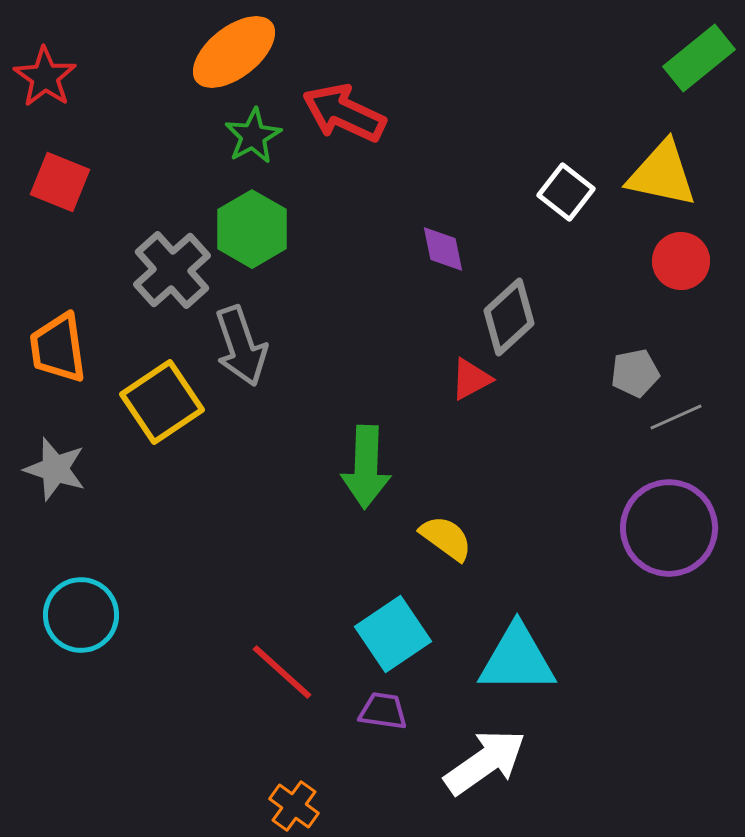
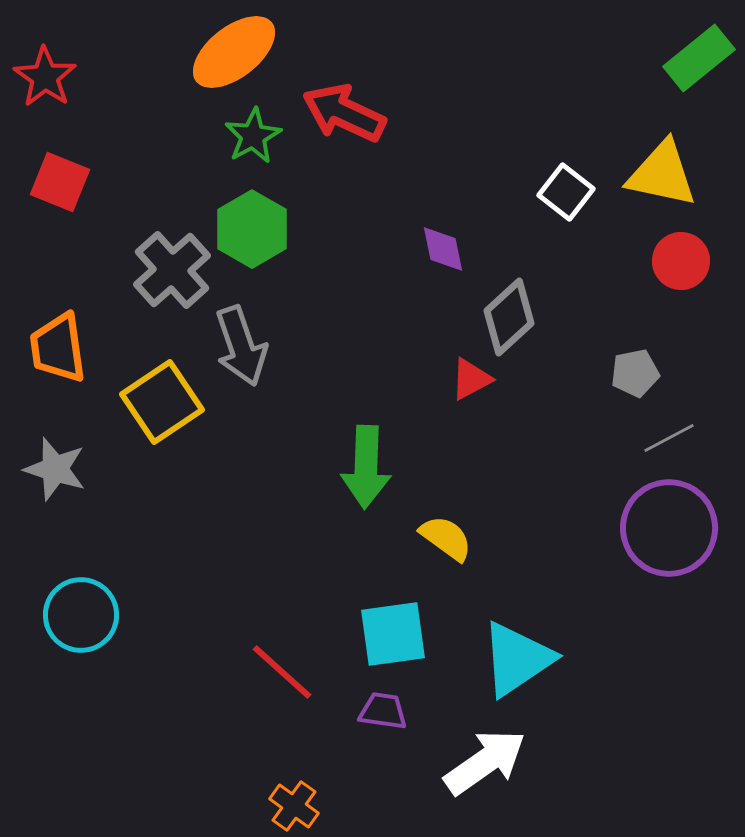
gray line: moved 7 px left, 21 px down; rotated 4 degrees counterclockwise
cyan square: rotated 26 degrees clockwise
cyan triangle: rotated 34 degrees counterclockwise
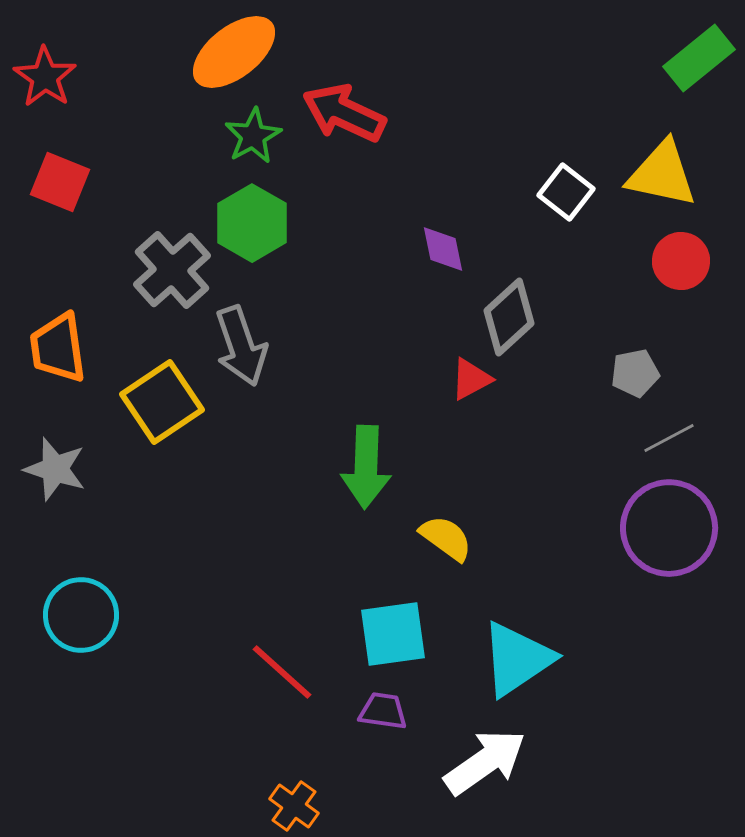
green hexagon: moved 6 px up
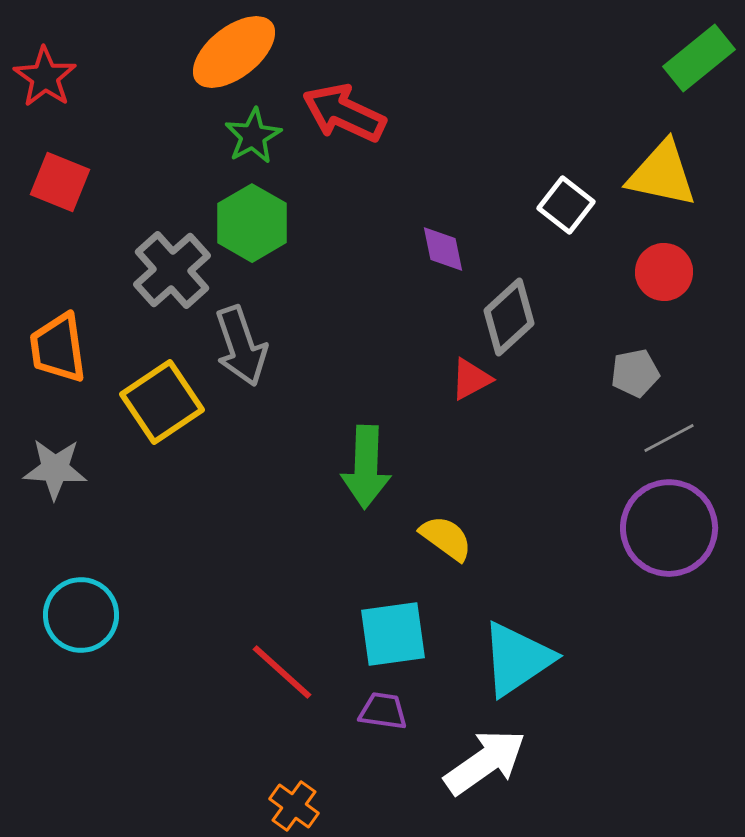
white square: moved 13 px down
red circle: moved 17 px left, 11 px down
gray star: rotated 14 degrees counterclockwise
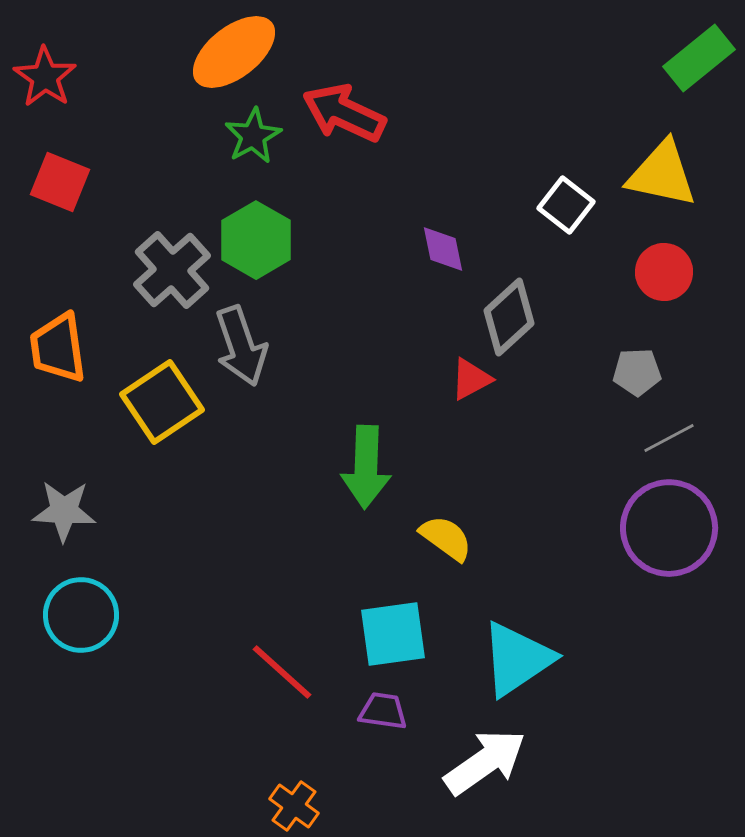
green hexagon: moved 4 px right, 17 px down
gray pentagon: moved 2 px right, 1 px up; rotated 9 degrees clockwise
gray star: moved 9 px right, 42 px down
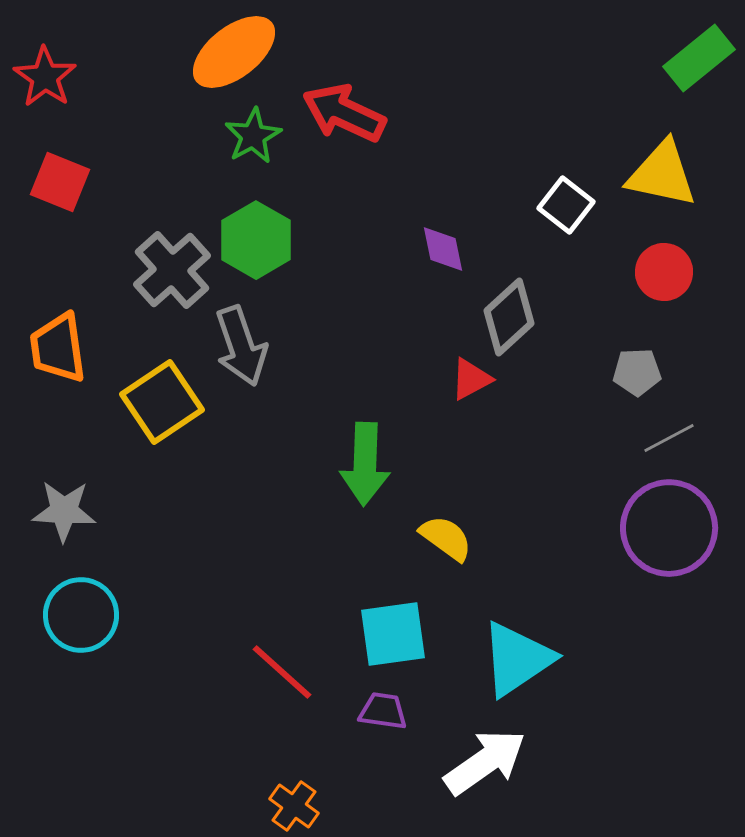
green arrow: moved 1 px left, 3 px up
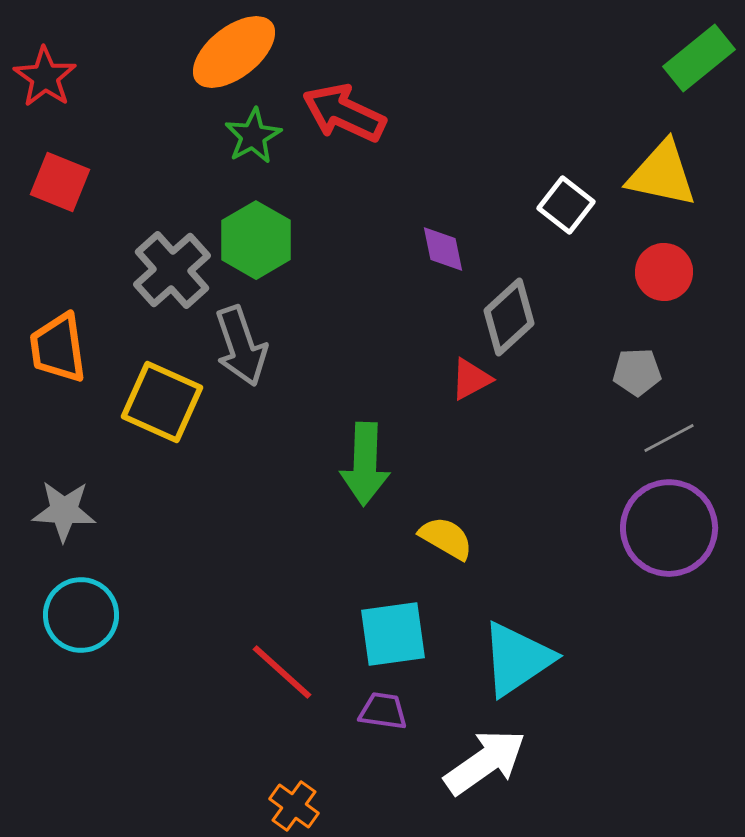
yellow square: rotated 32 degrees counterclockwise
yellow semicircle: rotated 6 degrees counterclockwise
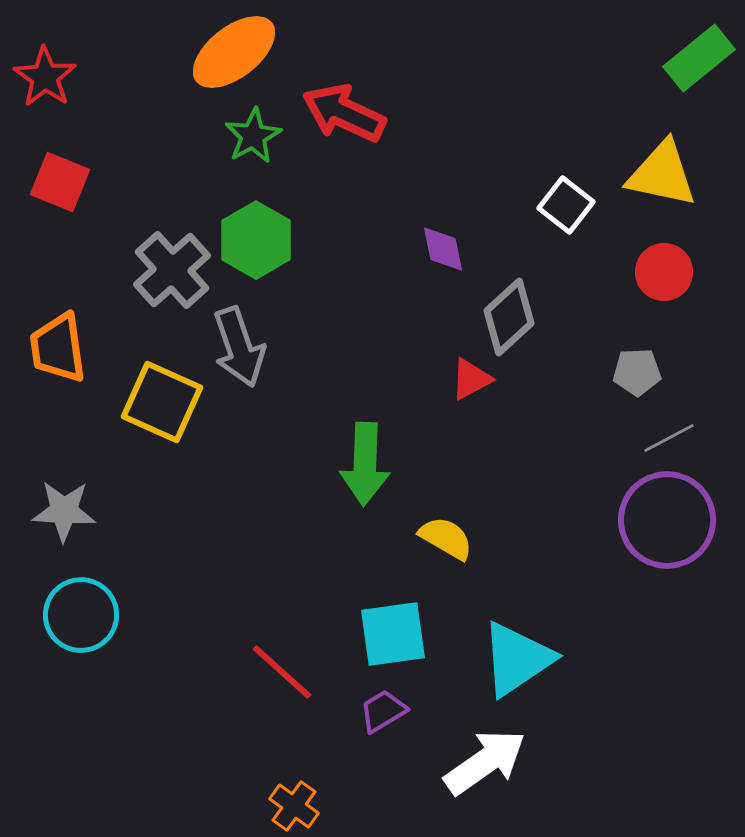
gray arrow: moved 2 px left, 1 px down
purple circle: moved 2 px left, 8 px up
purple trapezoid: rotated 39 degrees counterclockwise
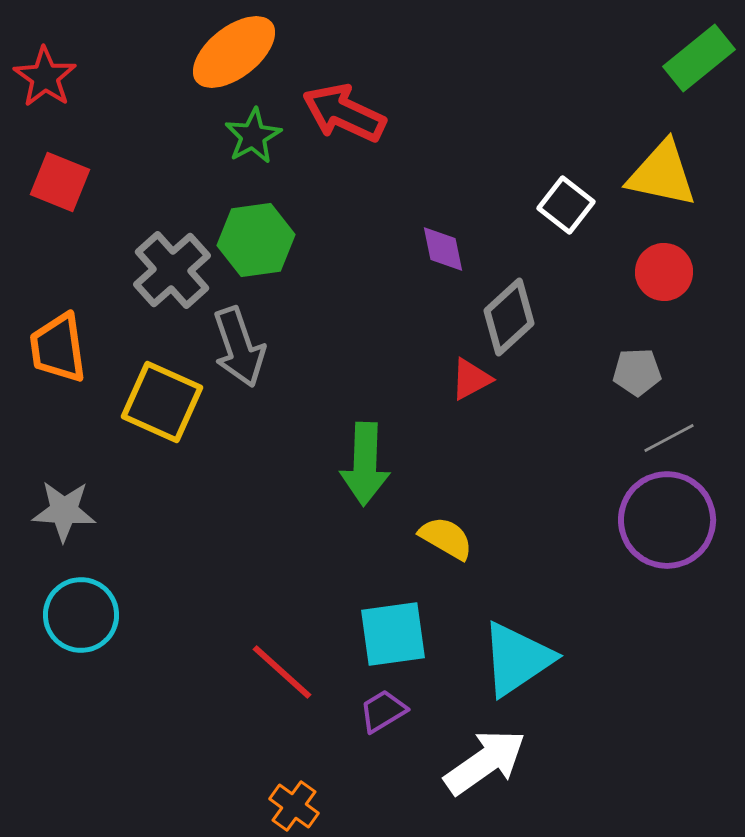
green hexagon: rotated 22 degrees clockwise
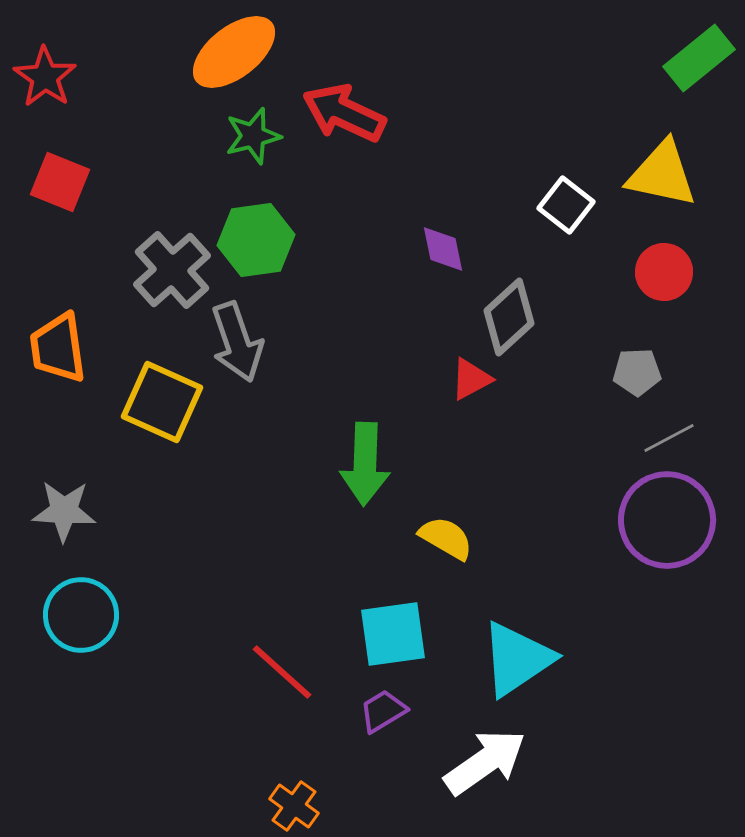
green star: rotated 14 degrees clockwise
gray arrow: moved 2 px left, 5 px up
